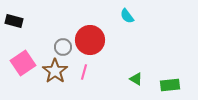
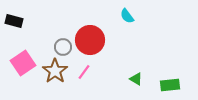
pink line: rotated 21 degrees clockwise
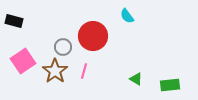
red circle: moved 3 px right, 4 px up
pink square: moved 2 px up
pink line: moved 1 px up; rotated 21 degrees counterclockwise
